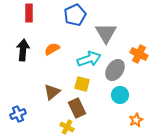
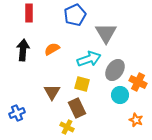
orange cross: moved 1 px left, 28 px down
brown triangle: rotated 18 degrees counterclockwise
blue cross: moved 1 px left, 1 px up
orange star: rotated 24 degrees counterclockwise
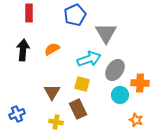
orange cross: moved 2 px right, 1 px down; rotated 24 degrees counterclockwise
brown rectangle: moved 1 px right, 1 px down
blue cross: moved 1 px down
yellow cross: moved 11 px left, 5 px up; rotated 16 degrees counterclockwise
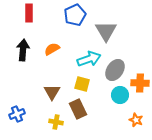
gray triangle: moved 2 px up
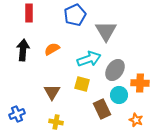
cyan circle: moved 1 px left
brown rectangle: moved 24 px right
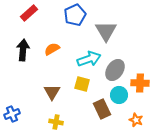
red rectangle: rotated 48 degrees clockwise
blue cross: moved 5 px left
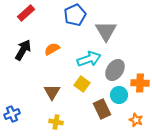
red rectangle: moved 3 px left
black arrow: rotated 25 degrees clockwise
yellow square: rotated 21 degrees clockwise
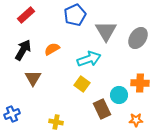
red rectangle: moved 2 px down
gray ellipse: moved 23 px right, 32 px up
brown triangle: moved 19 px left, 14 px up
orange star: rotated 24 degrees counterclockwise
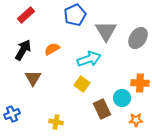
cyan circle: moved 3 px right, 3 px down
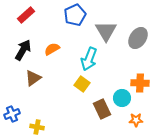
cyan arrow: rotated 130 degrees clockwise
brown triangle: rotated 24 degrees clockwise
yellow cross: moved 19 px left, 5 px down
